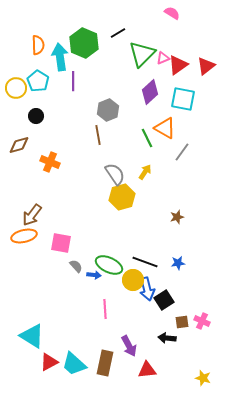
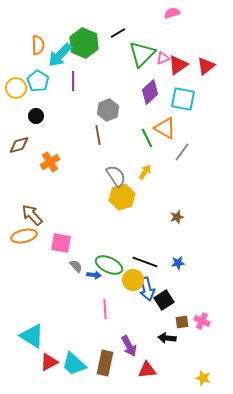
pink semicircle at (172, 13): rotated 49 degrees counterclockwise
cyan arrow at (60, 57): moved 2 px up; rotated 128 degrees counterclockwise
orange cross at (50, 162): rotated 36 degrees clockwise
gray semicircle at (115, 174): moved 1 px right, 2 px down
brown arrow at (32, 215): rotated 100 degrees clockwise
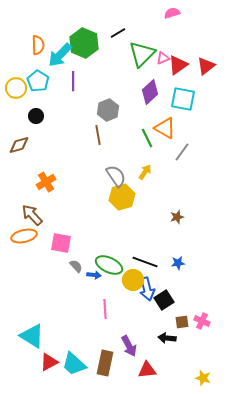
orange cross at (50, 162): moved 4 px left, 20 px down
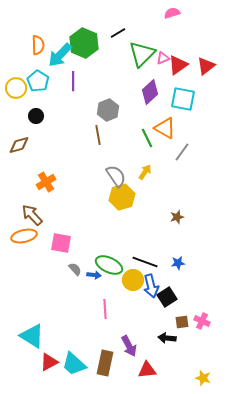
gray semicircle at (76, 266): moved 1 px left, 3 px down
blue arrow at (147, 289): moved 4 px right, 3 px up
black square at (164, 300): moved 3 px right, 3 px up
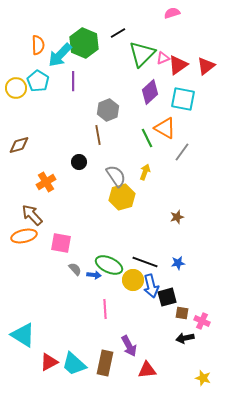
black circle at (36, 116): moved 43 px right, 46 px down
yellow arrow at (145, 172): rotated 14 degrees counterclockwise
black square at (167, 297): rotated 18 degrees clockwise
brown square at (182, 322): moved 9 px up; rotated 16 degrees clockwise
cyan triangle at (32, 336): moved 9 px left, 1 px up
black arrow at (167, 338): moved 18 px right; rotated 18 degrees counterclockwise
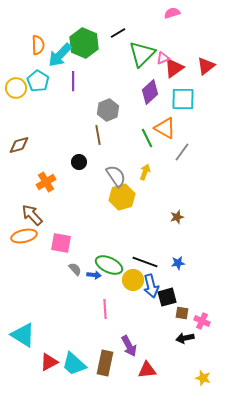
red triangle at (178, 65): moved 4 px left, 3 px down
cyan square at (183, 99): rotated 10 degrees counterclockwise
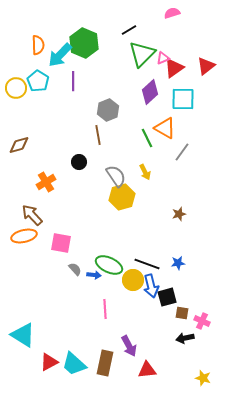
black line at (118, 33): moved 11 px right, 3 px up
yellow arrow at (145, 172): rotated 133 degrees clockwise
brown star at (177, 217): moved 2 px right, 3 px up
black line at (145, 262): moved 2 px right, 2 px down
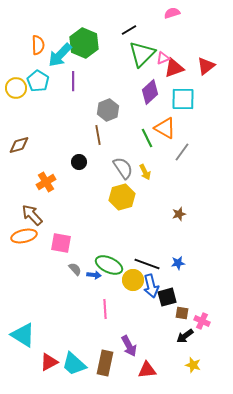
red triangle at (174, 68): rotated 15 degrees clockwise
gray semicircle at (116, 176): moved 7 px right, 8 px up
black arrow at (185, 338): moved 2 px up; rotated 24 degrees counterclockwise
yellow star at (203, 378): moved 10 px left, 13 px up
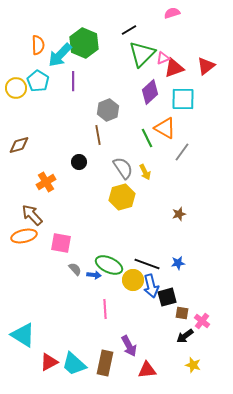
pink cross at (202, 321): rotated 14 degrees clockwise
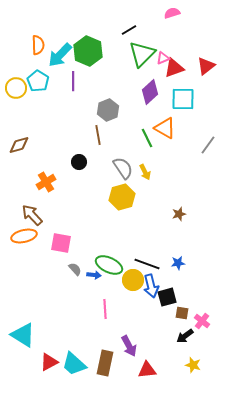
green hexagon at (84, 43): moved 4 px right, 8 px down
gray line at (182, 152): moved 26 px right, 7 px up
